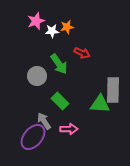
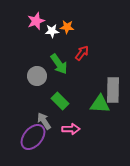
orange star: rotated 16 degrees clockwise
red arrow: rotated 77 degrees counterclockwise
pink arrow: moved 2 px right
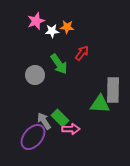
gray circle: moved 2 px left, 1 px up
green rectangle: moved 17 px down
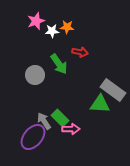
red arrow: moved 2 px left, 1 px up; rotated 63 degrees clockwise
gray rectangle: rotated 55 degrees counterclockwise
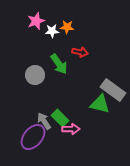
green triangle: rotated 10 degrees clockwise
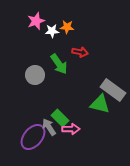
gray arrow: moved 5 px right, 6 px down
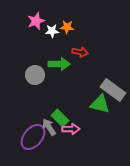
green arrow: rotated 55 degrees counterclockwise
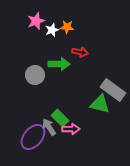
white star: moved 1 px up; rotated 16 degrees counterclockwise
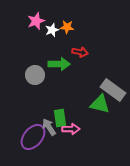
green rectangle: rotated 36 degrees clockwise
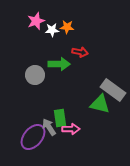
white star: rotated 16 degrees clockwise
